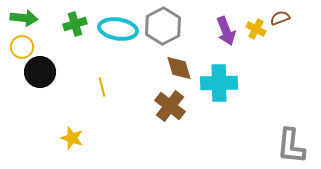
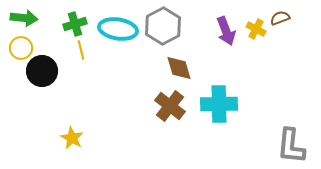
yellow circle: moved 1 px left, 1 px down
black circle: moved 2 px right, 1 px up
cyan cross: moved 21 px down
yellow line: moved 21 px left, 37 px up
yellow star: rotated 10 degrees clockwise
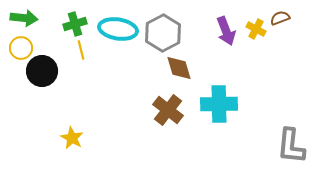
gray hexagon: moved 7 px down
brown cross: moved 2 px left, 4 px down
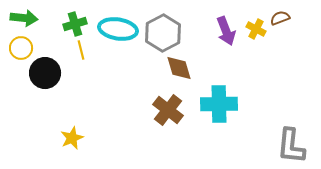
black circle: moved 3 px right, 2 px down
yellow star: rotated 20 degrees clockwise
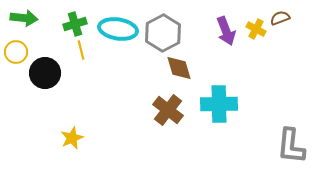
yellow circle: moved 5 px left, 4 px down
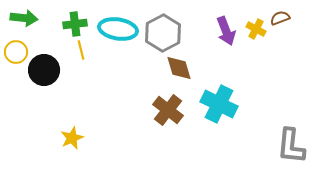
green cross: rotated 10 degrees clockwise
black circle: moved 1 px left, 3 px up
cyan cross: rotated 27 degrees clockwise
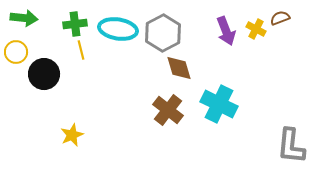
black circle: moved 4 px down
yellow star: moved 3 px up
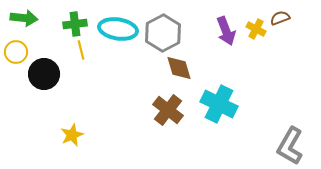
gray L-shape: moved 1 px left; rotated 24 degrees clockwise
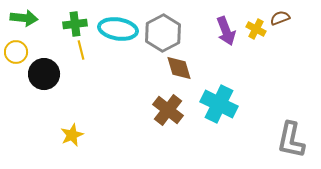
gray L-shape: moved 1 px right, 6 px up; rotated 18 degrees counterclockwise
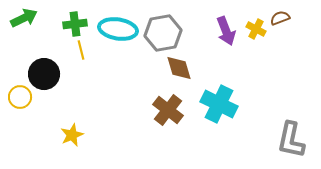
green arrow: rotated 32 degrees counterclockwise
gray hexagon: rotated 18 degrees clockwise
yellow circle: moved 4 px right, 45 px down
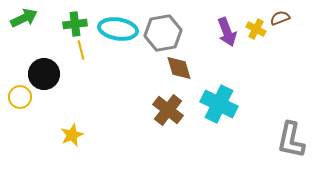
purple arrow: moved 1 px right, 1 px down
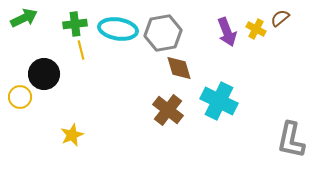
brown semicircle: rotated 18 degrees counterclockwise
cyan cross: moved 3 px up
